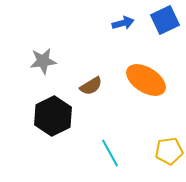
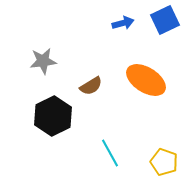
yellow pentagon: moved 5 px left, 11 px down; rotated 28 degrees clockwise
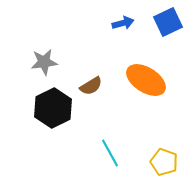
blue square: moved 3 px right, 2 px down
gray star: moved 1 px right, 1 px down
black hexagon: moved 8 px up
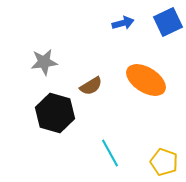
black hexagon: moved 2 px right, 5 px down; rotated 18 degrees counterclockwise
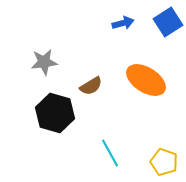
blue square: rotated 8 degrees counterclockwise
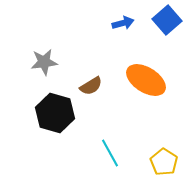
blue square: moved 1 px left, 2 px up; rotated 8 degrees counterclockwise
yellow pentagon: rotated 12 degrees clockwise
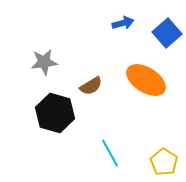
blue square: moved 13 px down
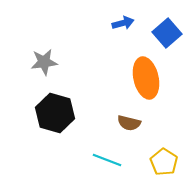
orange ellipse: moved 2 px up; rotated 45 degrees clockwise
brown semicircle: moved 38 px right, 37 px down; rotated 45 degrees clockwise
cyan line: moved 3 px left, 7 px down; rotated 40 degrees counterclockwise
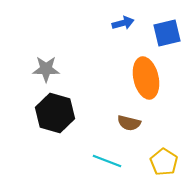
blue square: rotated 28 degrees clockwise
gray star: moved 2 px right, 7 px down; rotated 8 degrees clockwise
cyan line: moved 1 px down
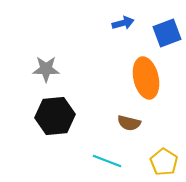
blue square: rotated 8 degrees counterclockwise
black hexagon: moved 3 px down; rotated 21 degrees counterclockwise
